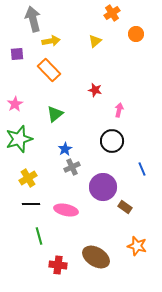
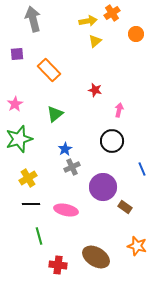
yellow arrow: moved 37 px right, 20 px up
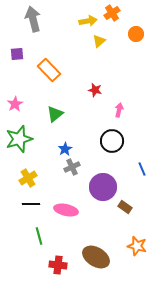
yellow triangle: moved 4 px right
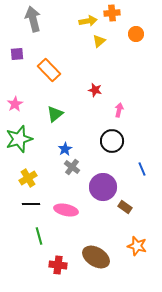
orange cross: rotated 28 degrees clockwise
gray cross: rotated 28 degrees counterclockwise
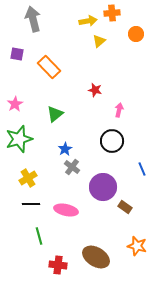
purple square: rotated 16 degrees clockwise
orange rectangle: moved 3 px up
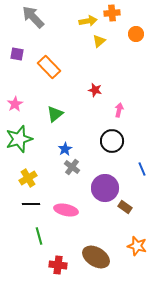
gray arrow: moved 2 px up; rotated 30 degrees counterclockwise
purple circle: moved 2 px right, 1 px down
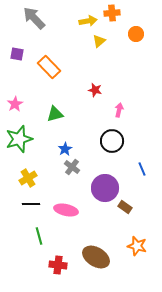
gray arrow: moved 1 px right, 1 px down
green triangle: rotated 24 degrees clockwise
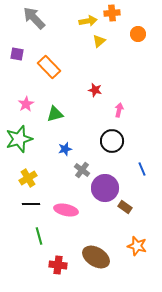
orange circle: moved 2 px right
pink star: moved 11 px right
blue star: rotated 16 degrees clockwise
gray cross: moved 10 px right, 3 px down
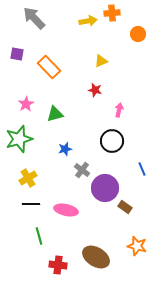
yellow triangle: moved 2 px right, 20 px down; rotated 16 degrees clockwise
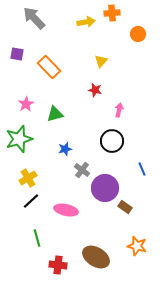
yellow arrow: moved 2 px left, 1 px down
yellow triangle: rotated 24 degrees counterclockwise
black line: moved 3 px up; rotated 42 degrees counterclockwise
green line: moved 2 px left, 2 px down
